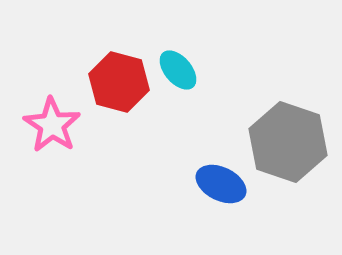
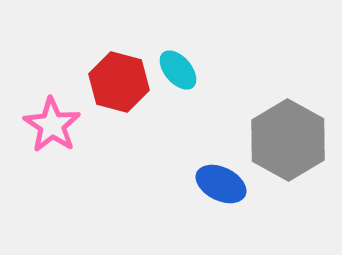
gray hexagon: moved 2 px up; rotated 10 degrees clockwise
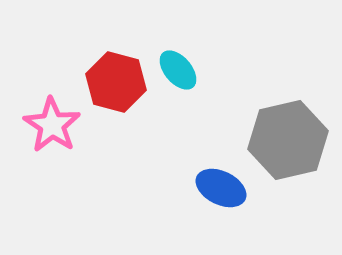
red hexagon: moved 3 px left
gray hexagon: rotated 18 degrees clockwise
blue ellipse: moved 4 px down
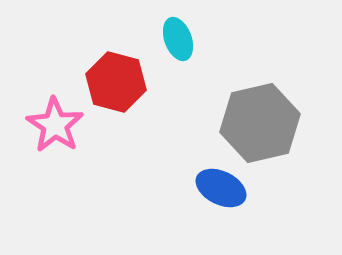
cyan ellipse: moved 31 px up; rotated 21 degrees clockwise
pink star: moved 3 px right
gray hexagon: moved 28 px left, 17 px up
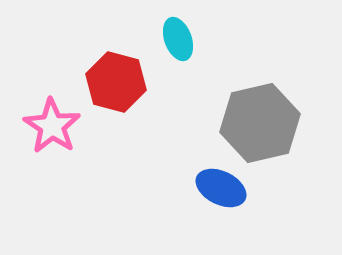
pink star: moved 3 px left, 1 px down
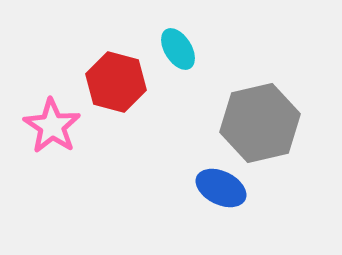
cyan ellipse: moved 10 px down; rotated 12 degrees counterclockwise
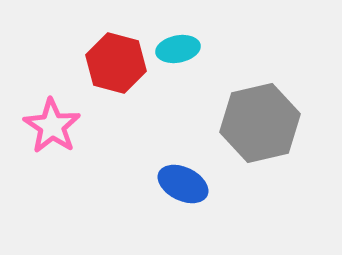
cyan ellipse: rotated 69 degrees counterclockwise
red hexagon: moved 19 px up
blue ellipse: moved 38 px left, 4 px up
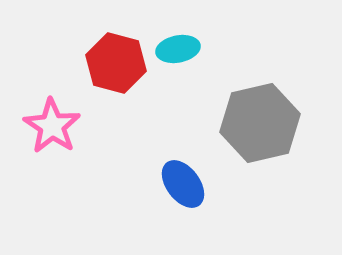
blue ellipse: rotated 27 degrees clockwise
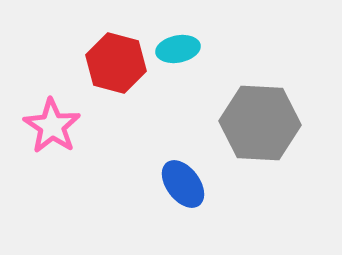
gray hexagon: rotated 16 degrees clockwise
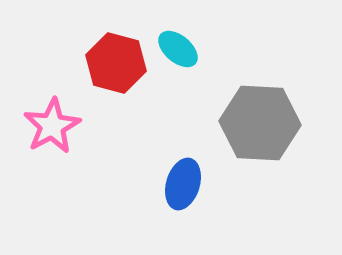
cyan ellipse: rotated 51 degrees clockwise
pink star: rotated 10 degrees clockwise
blue ellipse: rotated 54 degrees clockwise
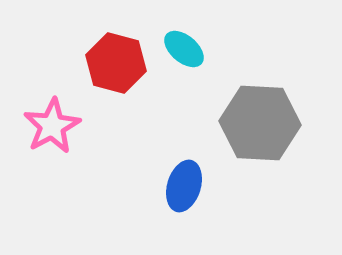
cyan ellipse: moved 6 px right
blue ellipse: moved 1 px right, 2 px down
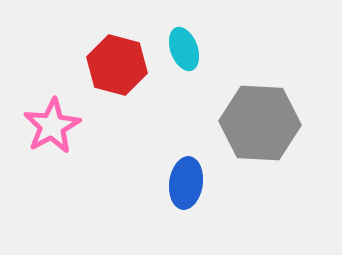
cyan ellipse: rotated 30 degrees clockwise
red hexagon: moved 1 px right, 2 px down
blue ellipse: moved 2 px right, 3 px up; rotated 9 degrees counterclockwise
